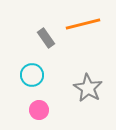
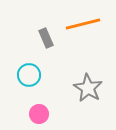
gray rectangle: rotated 12 degrees clockwise
cyan circle: moved 3 px left
pink circle: moved 4 px down
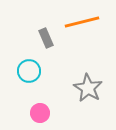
orange line: moved 1 px left, 2 px up
cyan circle: moved 4 px up
pink circle: moved 1 px right, 1 px up
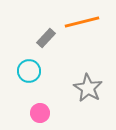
gray rectangle: rotated 66 degrees clockwise
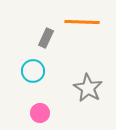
orange line: rotated 16 degrees clockwise
gray rectangle: rotated 18 degrees counterclockwise
cyan circle: moved 4 px right
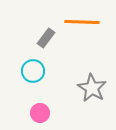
gray rectangle: rotated 12 degrees clockwise
gray star: moved 4 px right
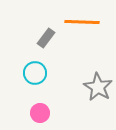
cyan circle: moved 2 px right, 2 px down
gray star: moved 6 px right, 1 px up
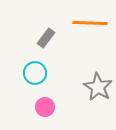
orange line: moved 8 px right, 1 px down
pink circle: moved 5 px right, 6 px up
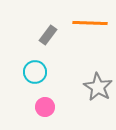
gray rectangle: moved 2 px right, 3 px up
cyan circle: moved 1 px up
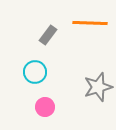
gray star: rotated 24 degrees clockwise
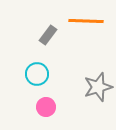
orange line: moved 4 px left, 2 px up
cyan circle: moved 2 px right, 2 px down
pink circle: moved 1 px right
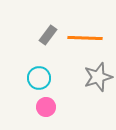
orange line: moved 1 px left, 17 px down
cyan circle: moved 2 px right, 4 px down
gray star: moved 10 px up
